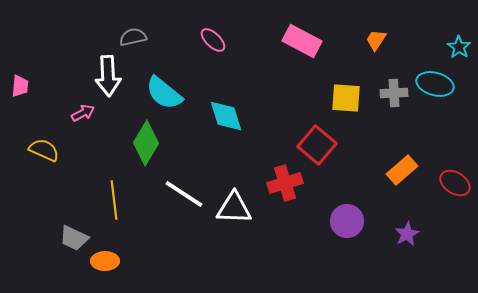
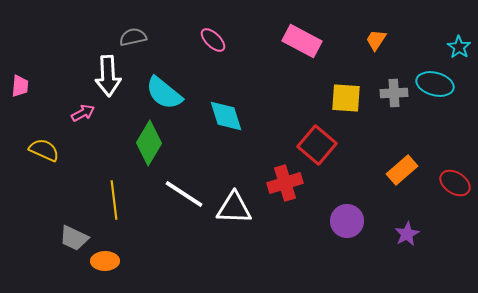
green diamond: moved 3 px right
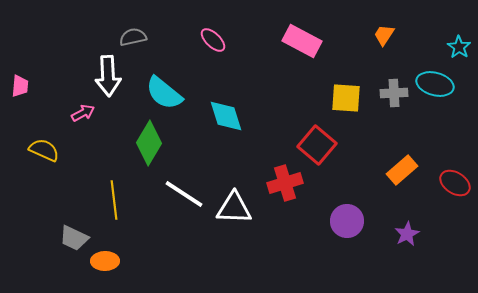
orange trapezoid: moved 8 px right, 5 px up
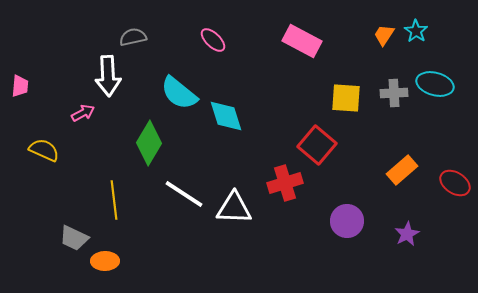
cyan star: moved 43 px left, 16 px up
cyan semicircle: moved 15 px right
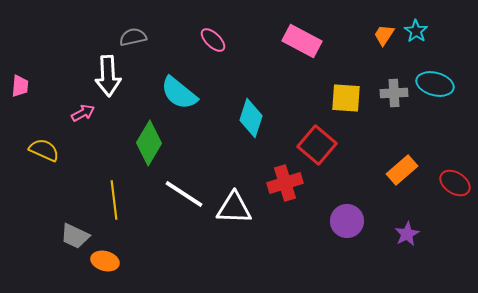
cyan diamond: moved 25 px right, 2 px down; rotated 36 degrees clockwise
gray trapezoid: moved 1 px right, 2 px up
orange ellipse: rotated 16 degrees clockwise
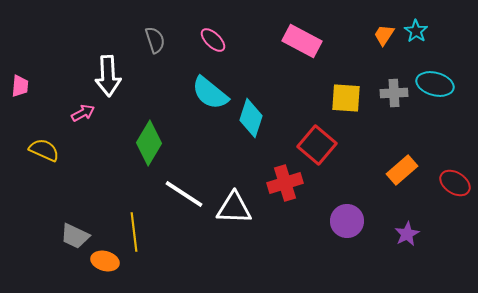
gray semicircle: moved 22 px right, 3 px down; rotated 84 degrees clockwise
cyan semicircle: moved 31 px right
yellow line: moved 20 px right, 32 px down
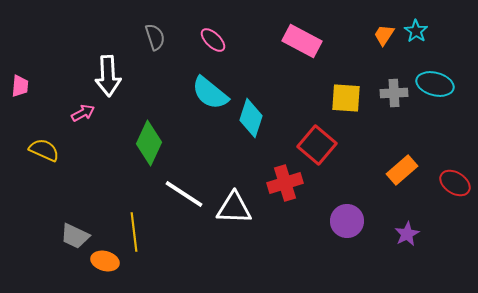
gray semicircle: moved 3 px up
green diamond: rotated 6 degrees counterclockwise
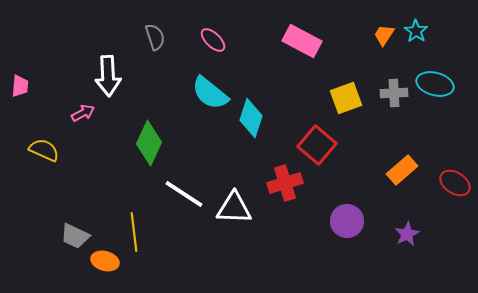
yellow square: rotated 24 degrees counterclockwise
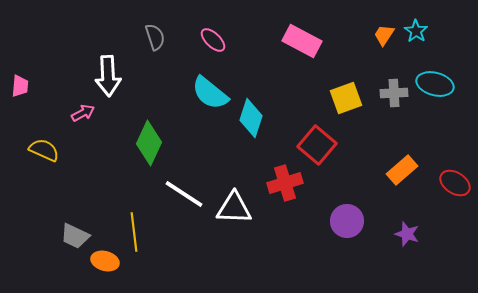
purple star: rotated 25 degrees counterclockwise
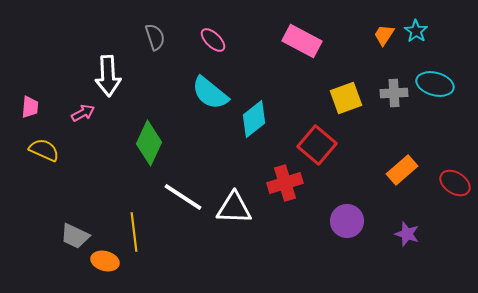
pink trapezoid: moved 10 px right, 21 px down
cyan diamond: moved 3 px right, 1 px down; rotated 33 degrees clockwise
white line: moved 1 px left, 3 px down
